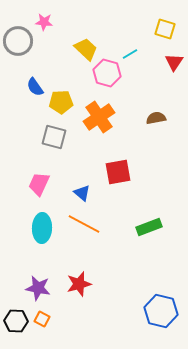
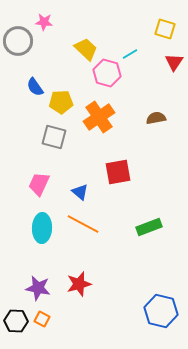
blue triangle: moved 2 px left, 1 px up
orange line: moved 1 px left
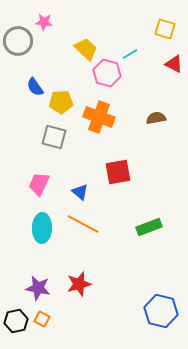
red triangle: moved 2 px down; rotated 36 degrees counterclockwise
orange cross: rotated 36 degrees counterclockwise
black hexagon: rotated 15 degrees counterclockwise
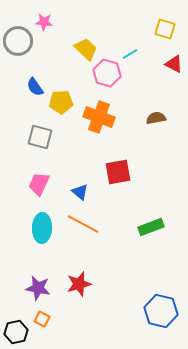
gray square: moved 14 px left
green rectangle: moved 2 px right
black hexagon: moved 11 px down
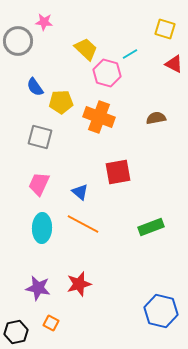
orange square: moved 9 px right, 4 px down
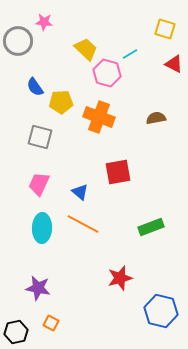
red star: moved 41 px right, 6 px up
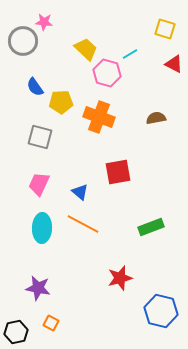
gray circle: moved 5 px right
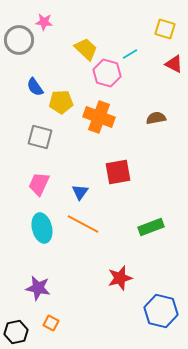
gray circle: moved 4 px left, 1 px up
blue triangle: rotated 24 degrees clockwise
cyan ellipse: rotated 16 degrees counterclockwise
